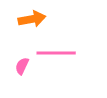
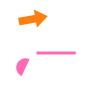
orange arrow: moved 1 px right
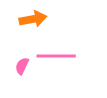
pink line: moved 3 px down
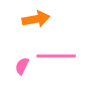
orange arrow: moved 3 px right
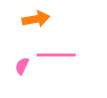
pink line: moved 1 px up
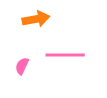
pink line: moved 9 px right
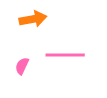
orange arrow: moved 3 px left
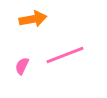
pink line: rotated 21 degrees counterclockwise
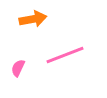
pink semicircle: moved 4 px left, 2 px down
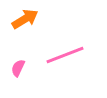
orange arrow: moved 8 px left; rotated 20 degrees counterclockwise
